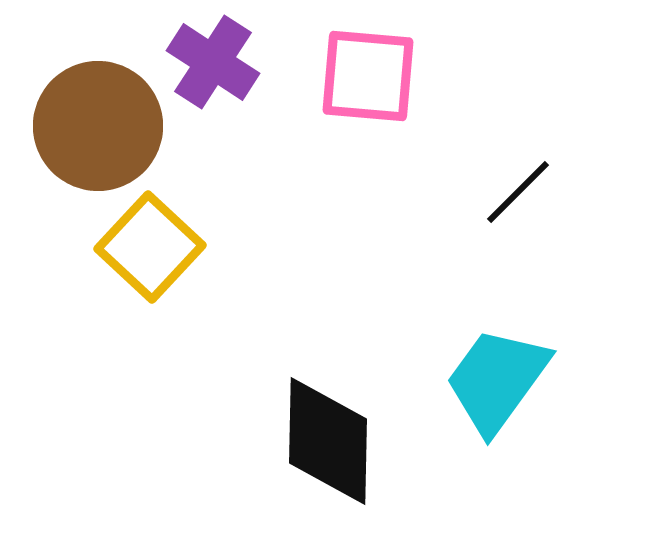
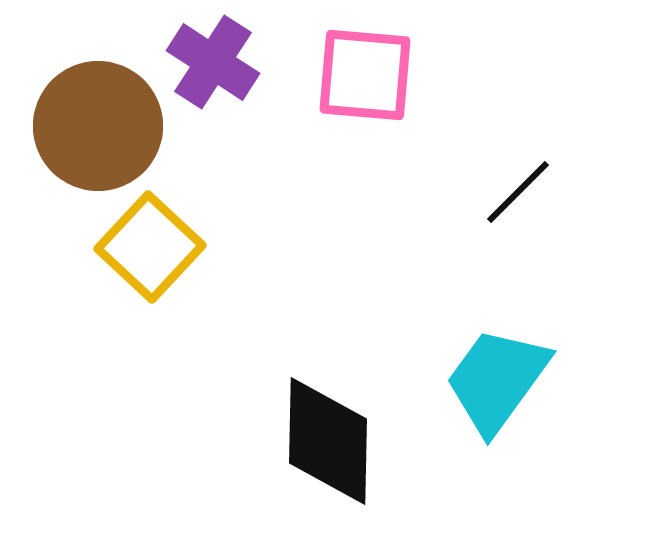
pink square: moved 3 px left, 1 px up
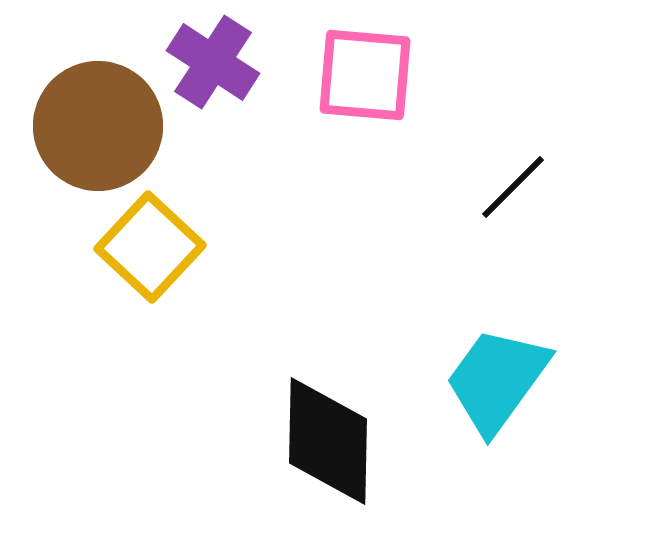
black line: moved 5 px left, 5 px up
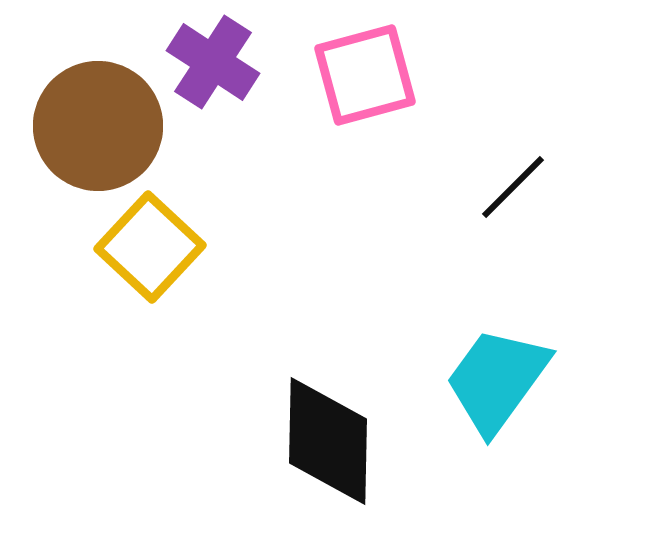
pink square: rotated 20 degrees counterclockwise
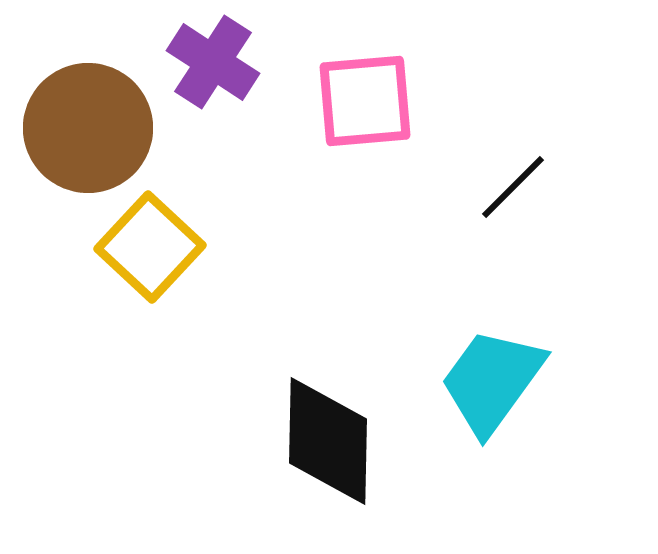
pink square: moved 26 px down; rotated 10 degrees clockwise
brown circle: moved 10 px left, 2 px down
cyan trapezoid: moved 5 px left, 1 px down
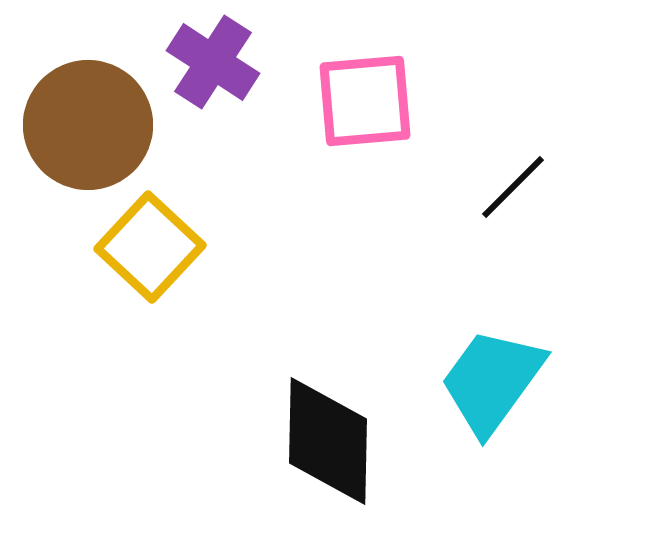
brown circle: moved 3 px up
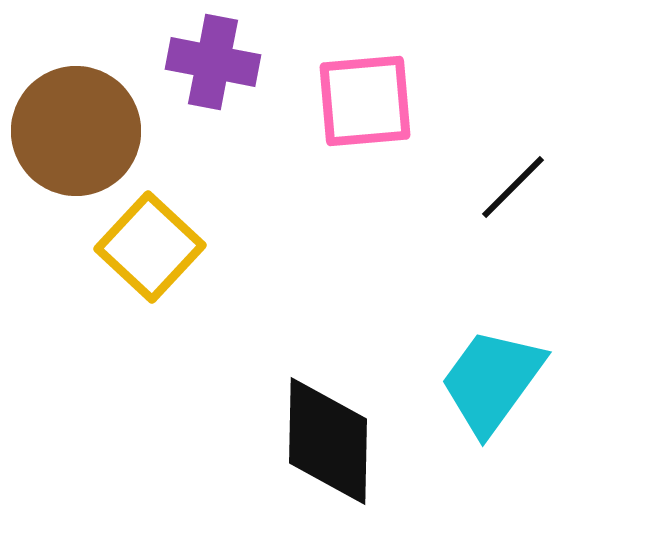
purple cross: rotated 22 degrees counterclockwise
brown circle: moved 12 px left, 6 px down
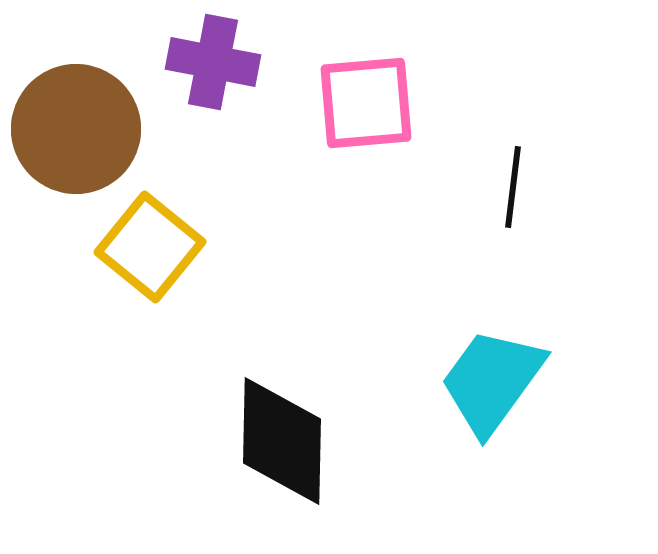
pink square: moved 1 px right, 2 px down
brown circle: moved 2 px up
black line: rotated 38 degrees counterclockwise
yellow square: rotated 4 degrees counterclockwise
black diamond: moved 46 px left
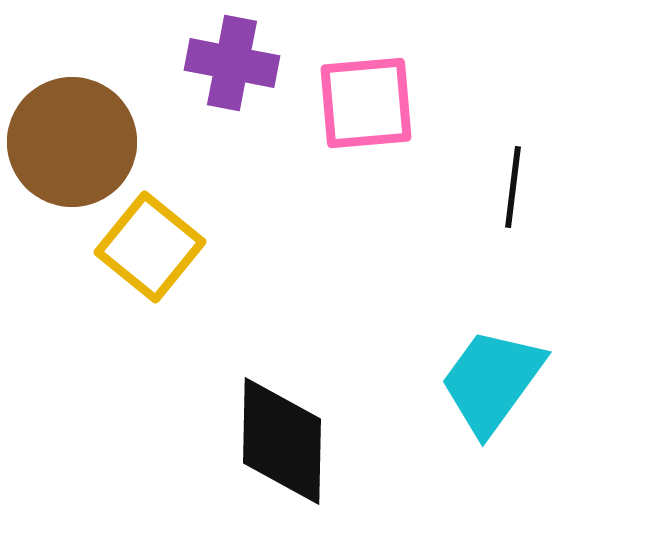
purple cross: moved 19 px right, 1 px down
brown circle: moved 4 px left, 13 px down
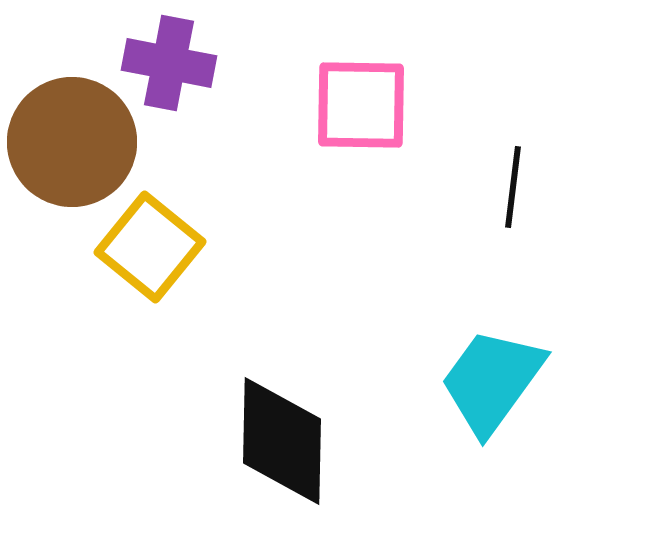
purple cross: moved 63 px left
pink square: moved 5 px left, 2 px down; rotated 6 degrees clockwise
